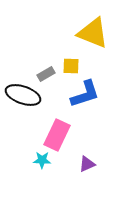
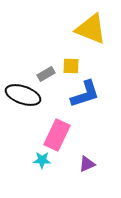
yellow triangle: moved 2 px left, 4 px up
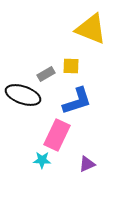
blue L-shape: moved 8 px left, 7 px down
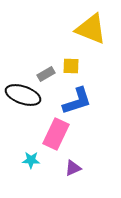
pink rectangle: moved 1 px left, 1 px up
cyan star: moved 11 px left
purple triangle: moved 14 px left, 4 px down
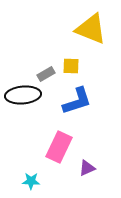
black ellipse: rotated 24 degrees counterclockwise
pink rectangle: moved 3 px right, 13 px down
cyan star: moved 21 px down
purple triangle: moved 14 px right
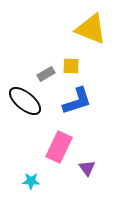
black ellipse: moved 2 px right, 6 px down; rotated 44 degrees clockwise
purple triangle: rotated 42 degrees counterclockwise
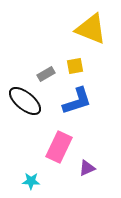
yellow square: moved 4 px right; rotated 12 degrees counterclockwise
purple triangle: rotated 42 degrees clockwise
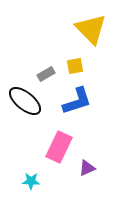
yellow triangle: rotated 24 degrees clockwise
